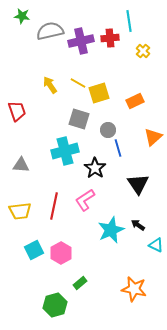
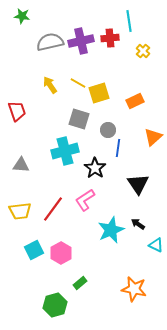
gray semicircle: moved 11 px down
blue line: rotated 24 degrees clockwise
red line: moved 1 px left, 3 px down; rotated 24 degrees clockwise
black arrow: moved 1 px up
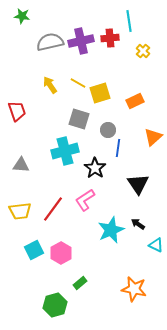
yellow square: moved 1 px right
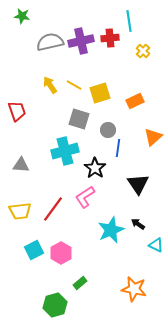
yellow line: moved 4 px left, 2 px down
pink L-shape: moved 3 px up
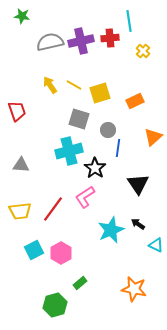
cyan cross: moved 4 px right
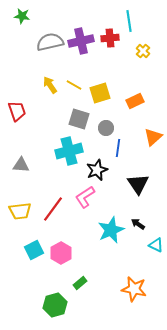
gray circle: moved 2 px left, 2 px up
black star: moved 2 px right, 2 px down; rotated 15 degrees clockwise
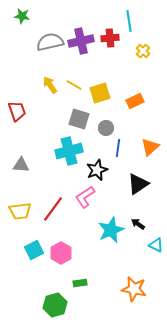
orange triangle: moved 3 px left, 10 px down
black triangle: rotated 30 degrees clockwise
green rectangle: rotated 32 degrees clockwise
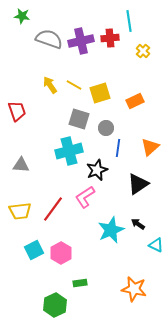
gray semicircle: moved 1 px left, 3 px up; rotated 32 degrees clockwise
green hexagon: rotated 10 degrees counterclockwise
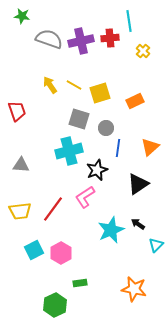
cyan triangle: rotated 49 degrees clockwise
